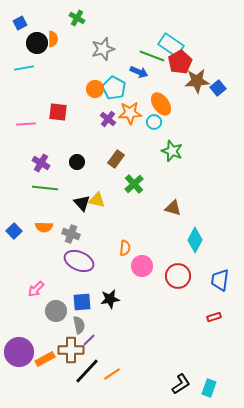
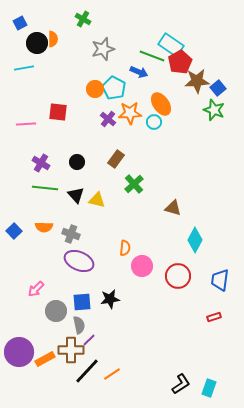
green cross at (77, 18): moved 6 px right, 1 px down
green star at (172, 151): moved 42 px right, 41 px up
black triangle at (82, 203): moved 6 px left, 8 px up
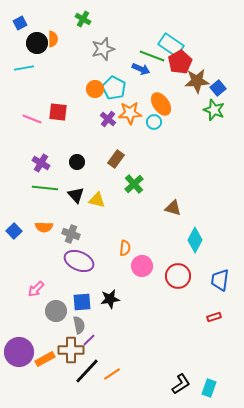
blue arrow at (139, 72): moved 2 px right, 3 px up
pink line at (26, 124): moved 6 px right, 5 px up; rotated 24 degrees clockwise
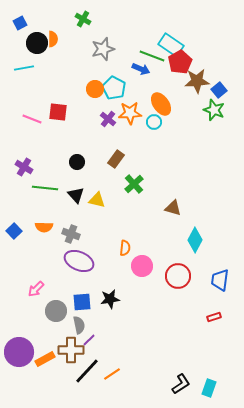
blue square at (218, 88): moved 1 px right, 2 px down
purple cross at (41, 163): moved 17 px left, 4 px down
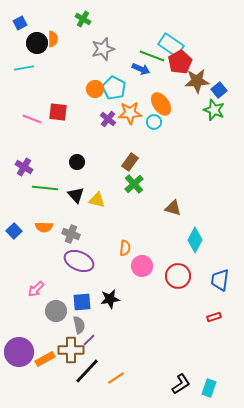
brown rectangle at (116, 159): moved 14 px right, 3 px down
orange line at (112, 374): moved 4 px right, 4 px down
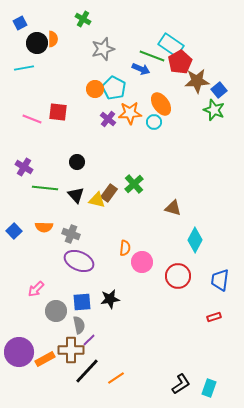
brown rectangle at (130, 162): moved 21 px left, 31 px down
pink circle at (142, 266): moved 4 px up
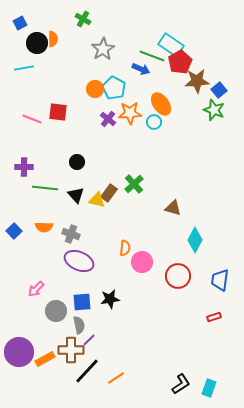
gray star at (103, 49): rotated 15 degrees counterclockwise
purple cross at (24, 167): rotated 30 degrees counterclockwise
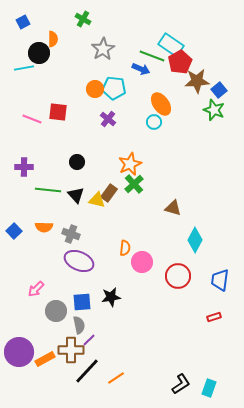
blue square at (20, 23): moved 3 px right, 1 px up
black circle at (37, 43): moved 2 px right, 10 px down
cyan pentagon at (114, 88): rotated 20 degrees counterclockwise
orange star at (130, 113): moved 51 px down; rotated 20 degrees counterclockwise
green line at (45, 188): moved 3 px right, 2 px down
black star at (110, 299): moved 1 px right, 2 px up
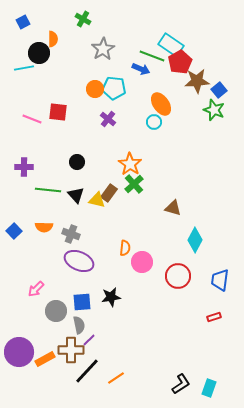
orange star at (130, 164): rotated 15 degrees counterclockwise
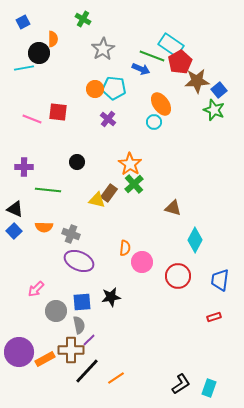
black triangle at (76, 195): moved 61 px left, 14 px down; rotated 24 degrees counterclockwise
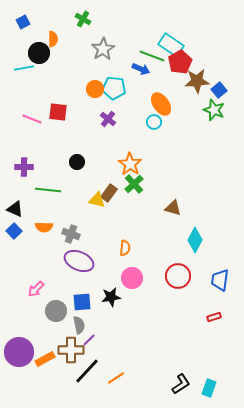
pink circle at (142, 262): moved 10 px left, 16 px down
